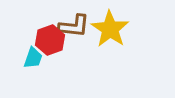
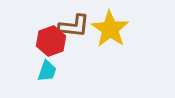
red hexagon: moved 1 px right, 1 px down
cyan trapezoid: moved 14 px right, 13 px down
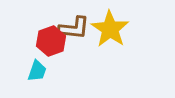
brown L-shape: moved 2 px down
cyan trapezoid: moved 10 px left
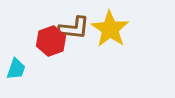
cyan trapezoid: moved 21 px left, 2 px up
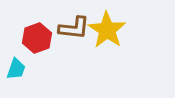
yellow star: moved 3 px left, 1 px down
red hexagon: moved 14 px left, 3 px up
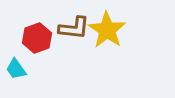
cyan trapezoid: rotated 125 degrees clockwise
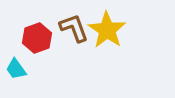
brown L-shape: rotated 116 degrees counterclockwise
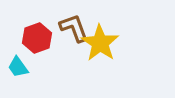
yellow star: moved 7 px left, 13 px down
cyan trapezoid: moved 2 px right, 2 px up
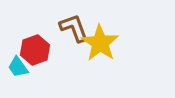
red hexagon: moved 2 px left, 12 px down
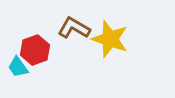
brown L-shape: rotated 40 degrees counterclockwise
yellow star: moved 10 px right, 4 px up; rotated 15 degrees counterclockwise
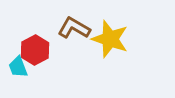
red hexagon: rotated 8 degrees counterclockwise
cyan trapezoid: rotated 15 degrees clockwise
